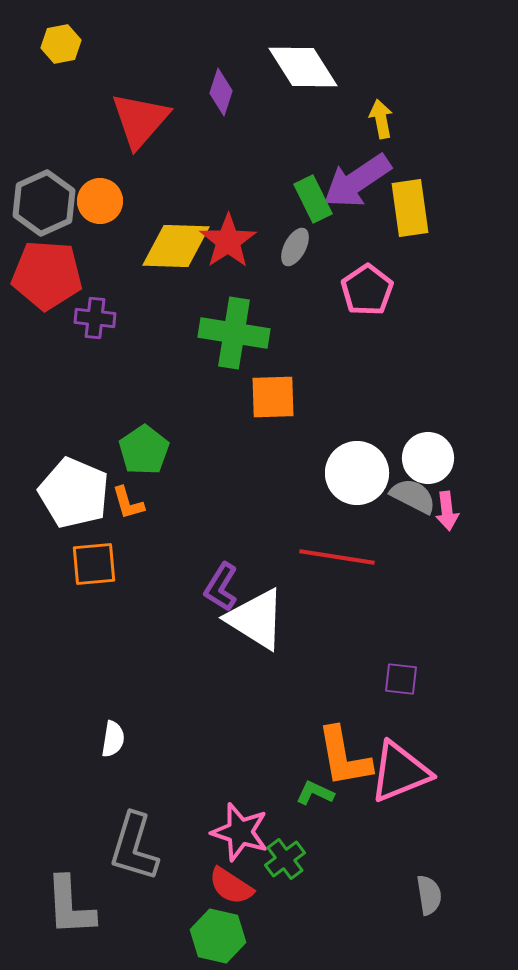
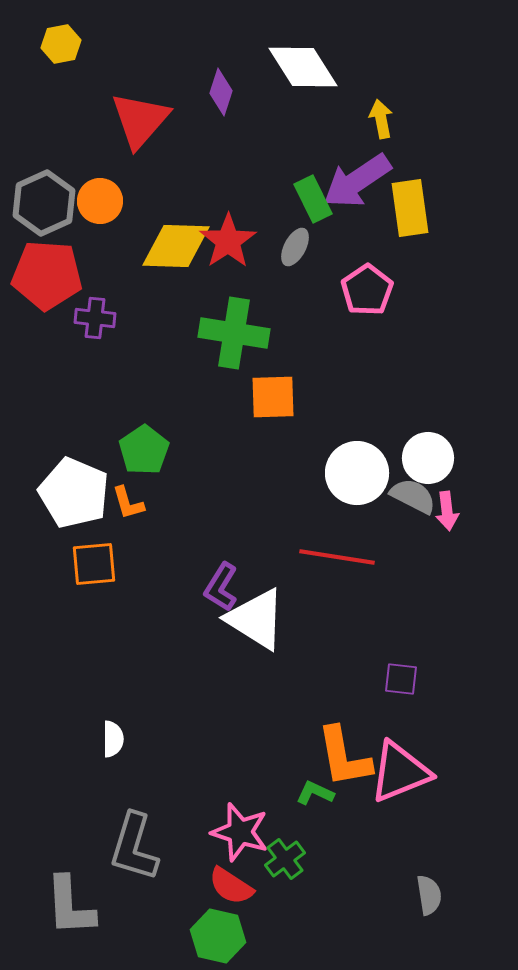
white semicircle at (113, 739): rotated 9 degrees counterclockwise
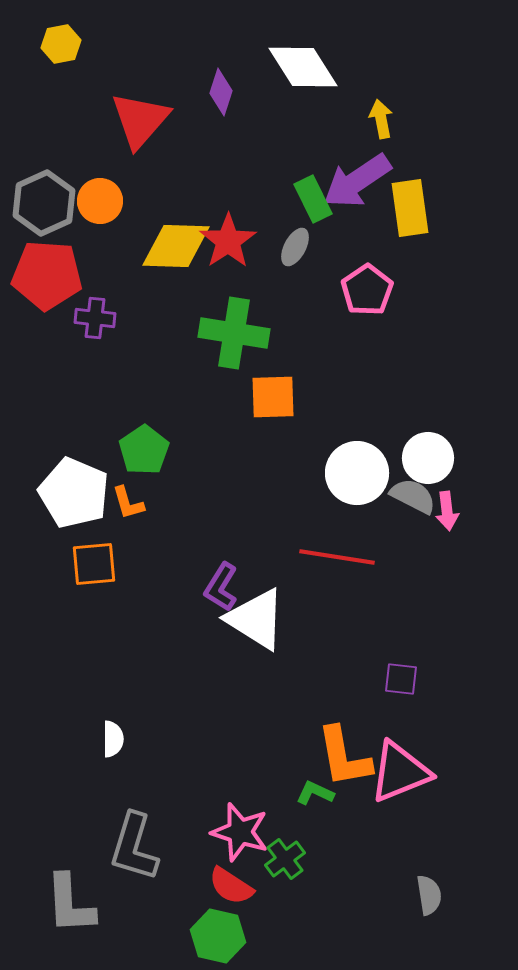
gray L-shape at (70, 906): moved 2 px up
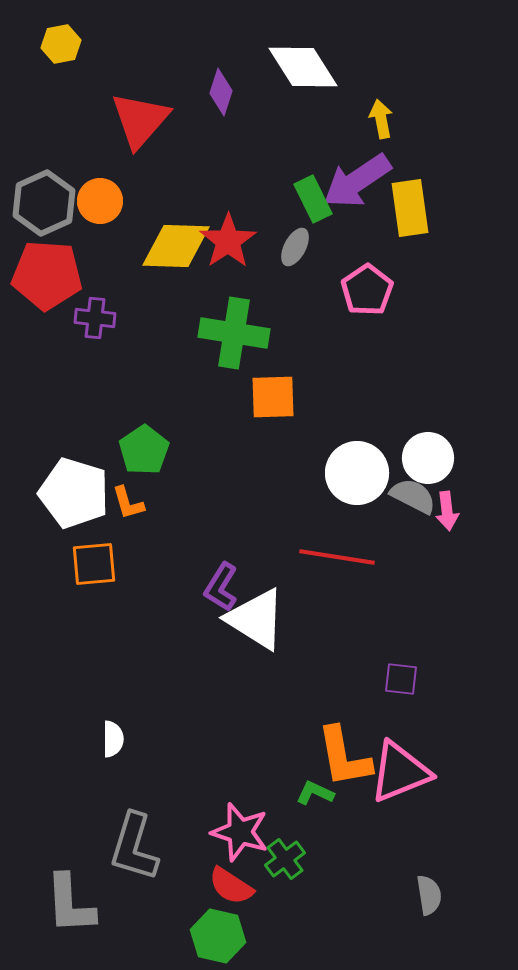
white pentagon at (74, 493): rotated 6 degrees counterclockwise
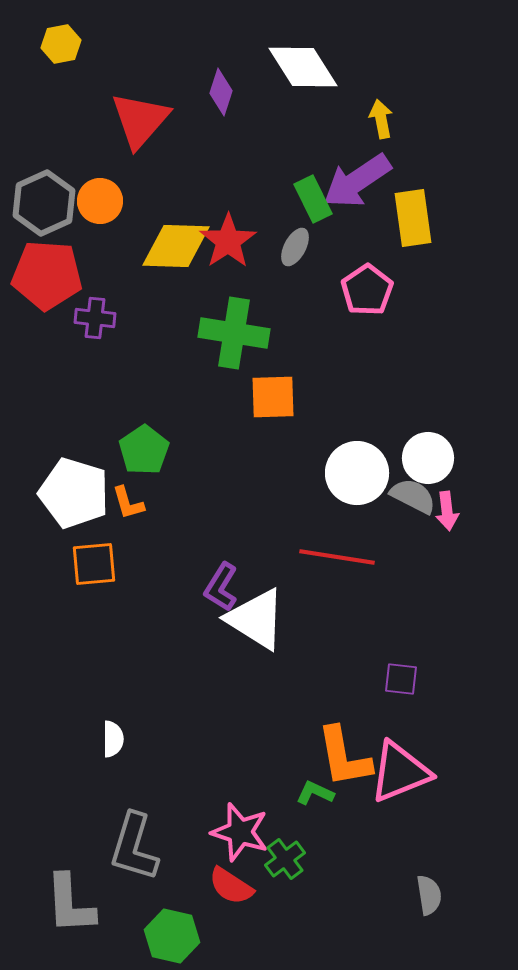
yellow rectangle at (410, 208): moved 3 px right, 10 px down
green hexagon at (218, 936): moved 46 px left
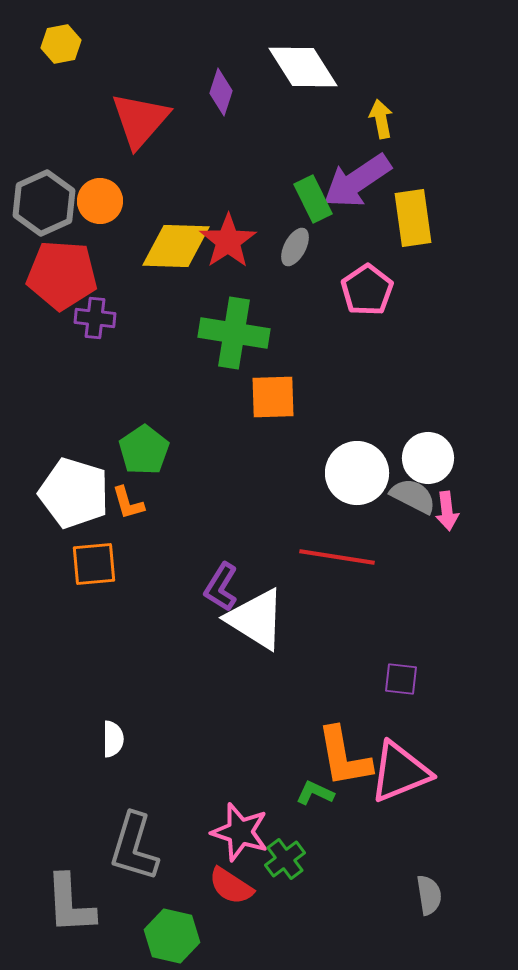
red pentagon at (47, 275): moved 15 px right
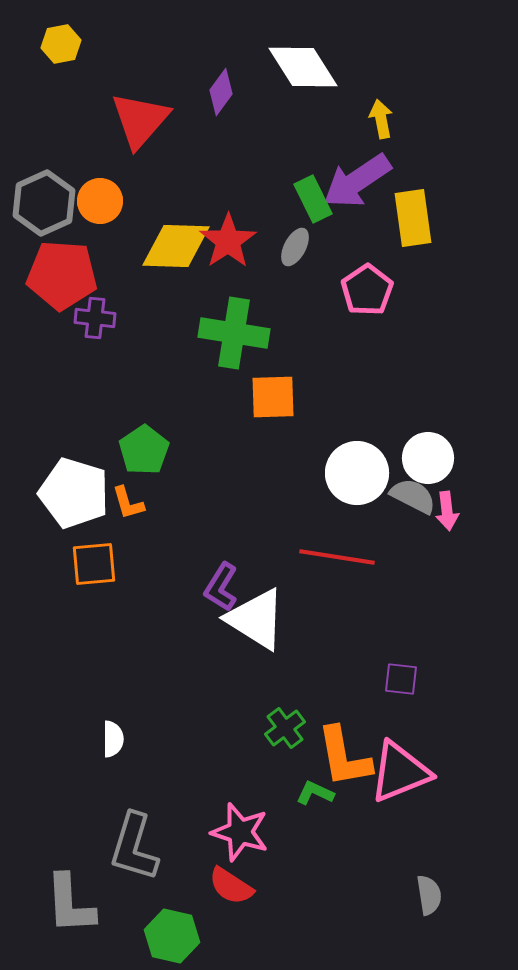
purple diamond at (221, 92): rotated 18 degrees clockwise
green cross at (285, 859): moved 131 px up
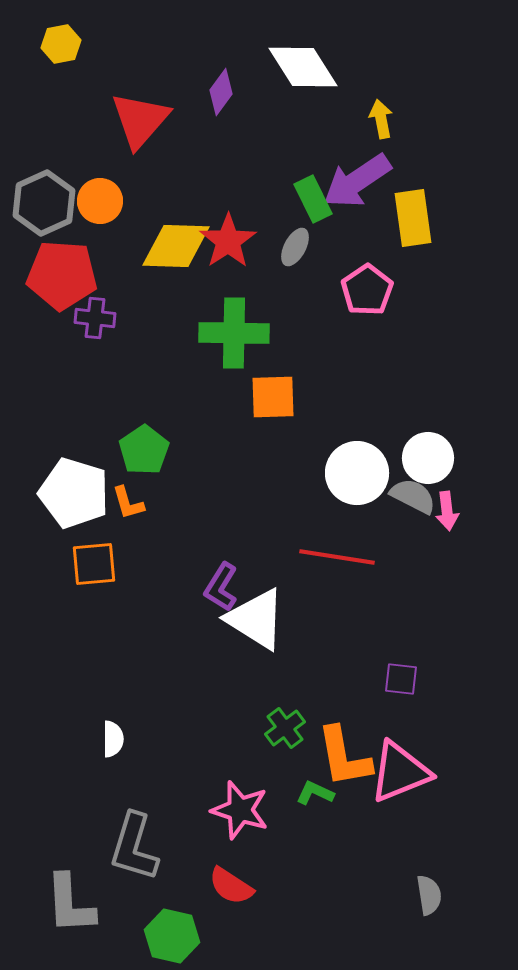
green cross at (234, 333): rotated 8 degrees counterclockwise
pink star at (240, 832): moved 22 px up
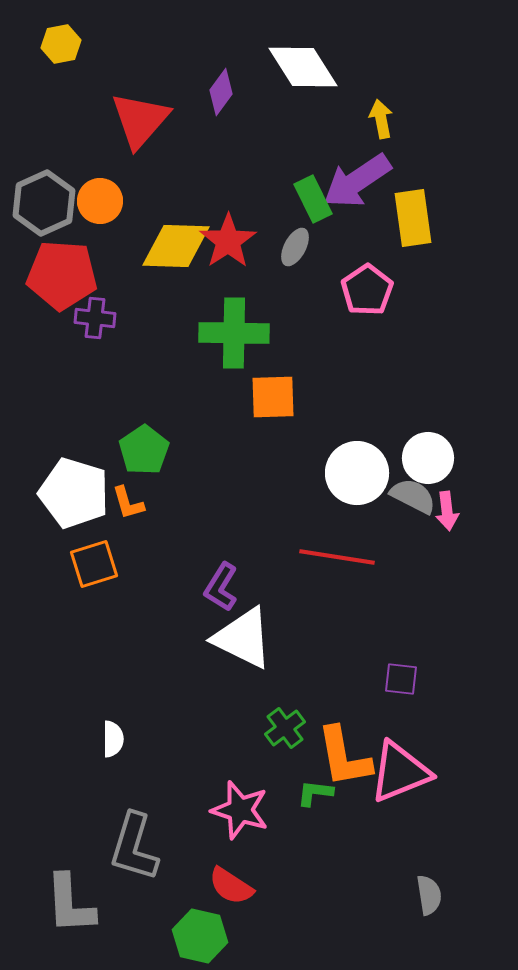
orange square at (94, 564): rotated 12 degrees counterclockwise
white triangle at (256, 619): moved 13 px left, 19 px down; rotated 6 degrees counterclockwise
green L-shape at (315, 793): rotated 18 degrees counterclockwise
green hexagon at (172, 936): moved 28 px right
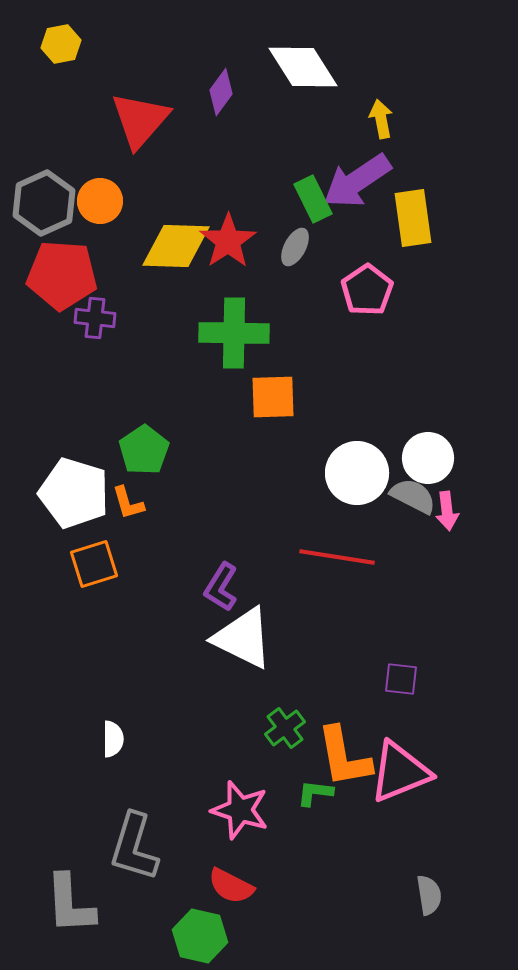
red semicircle at (231, 886): rotated 6 degrees counterclockwise
